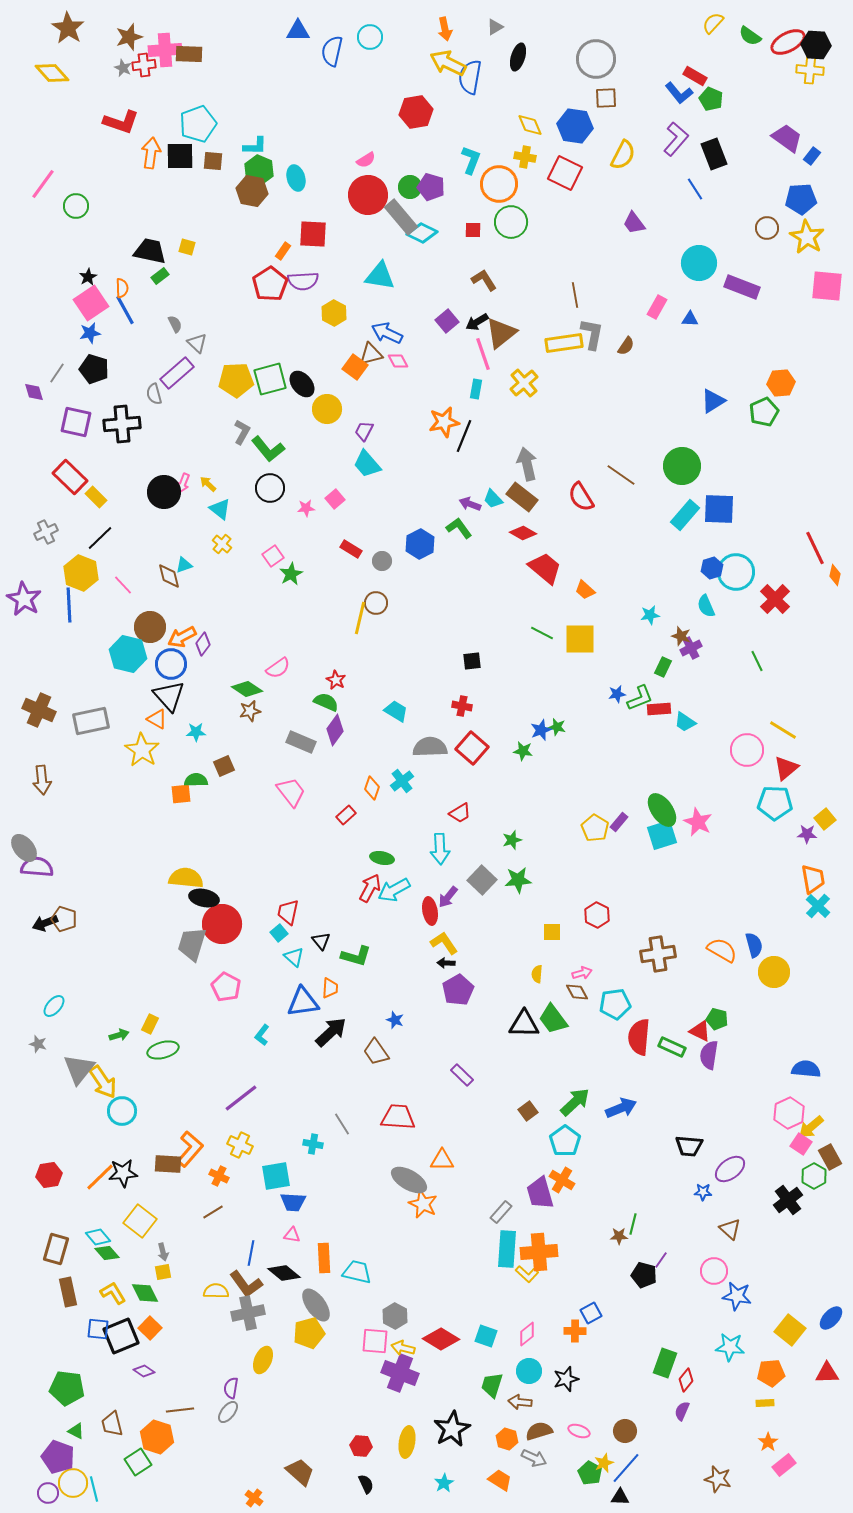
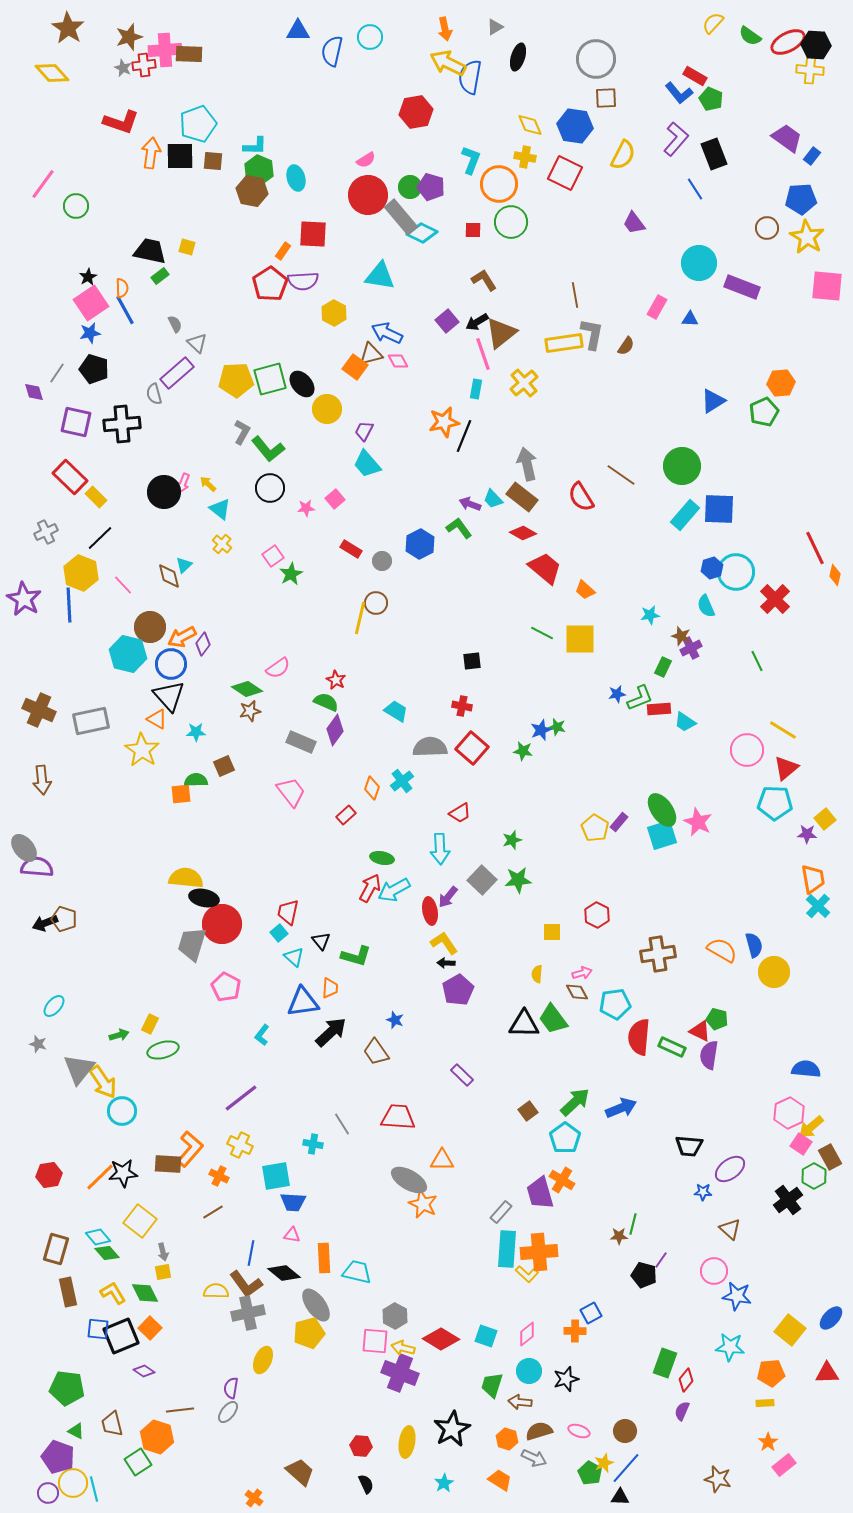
cyan triangle at (184, 565): rotated 24 degrees counterclockwise
cyan pentagon at (565, 1141): moved 3 px up
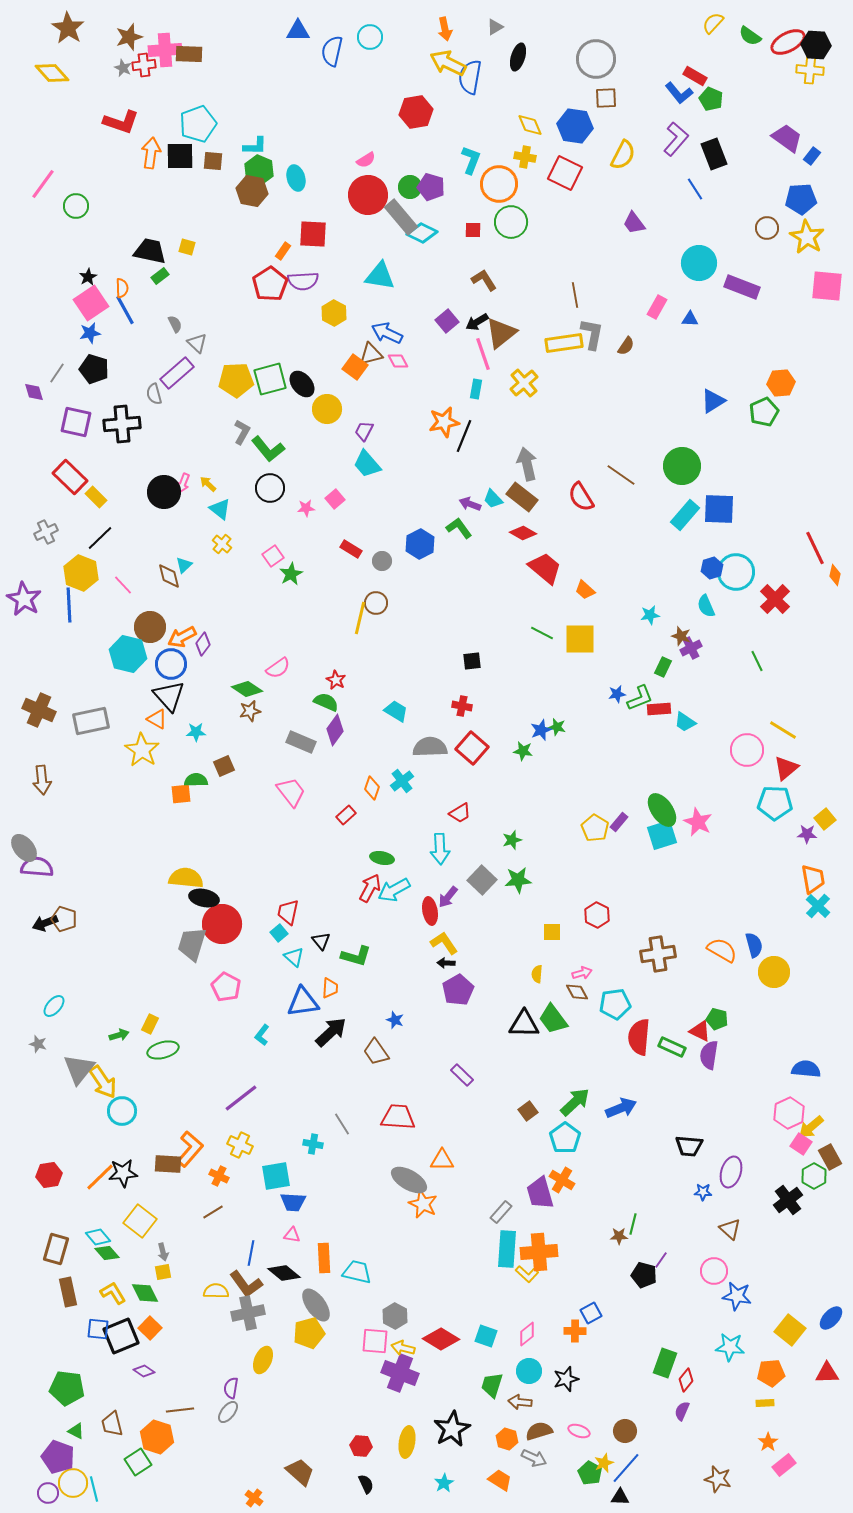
purple ellipse at (730, 1169): moved 1 px right, 3 px down; rotated 36 degrees counterclockwise
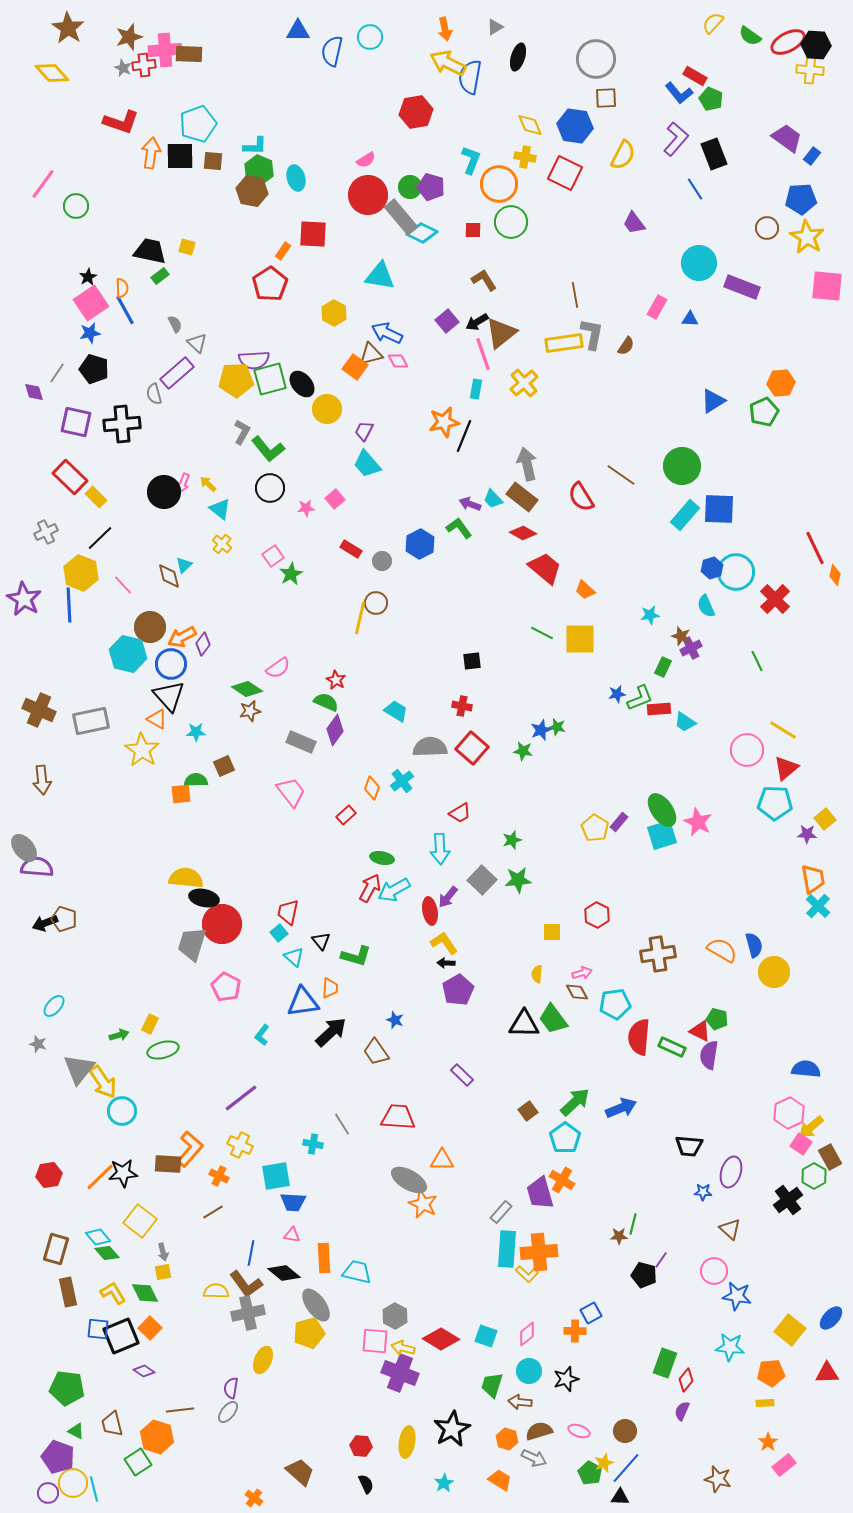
purple semicircle at (303, 281): moved 49 px left, 79 px down
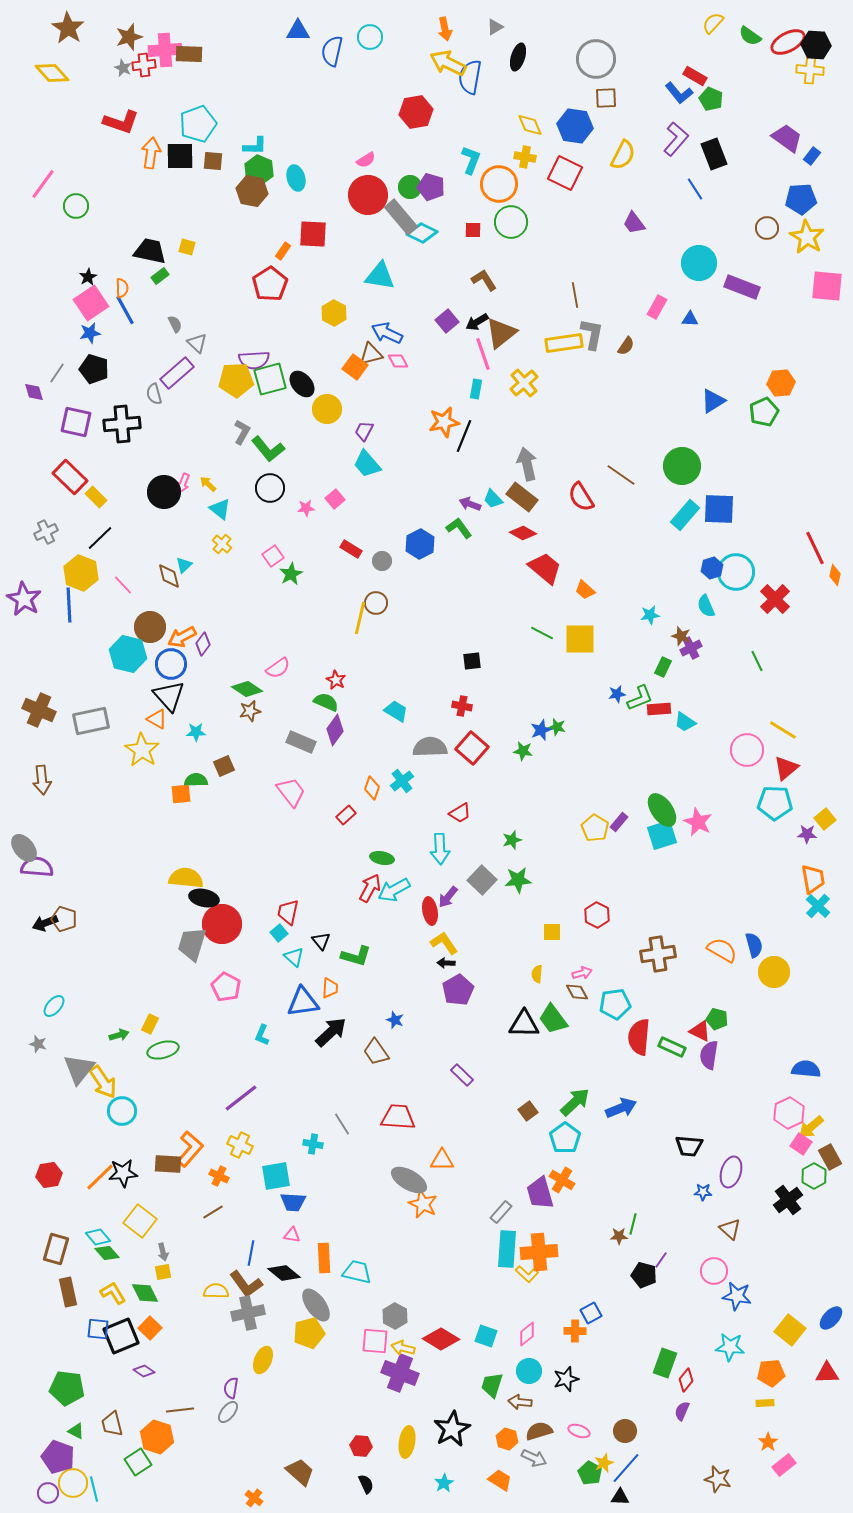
cyan L-shape at (262, 1035): rotated 15 degrees counterclockwise
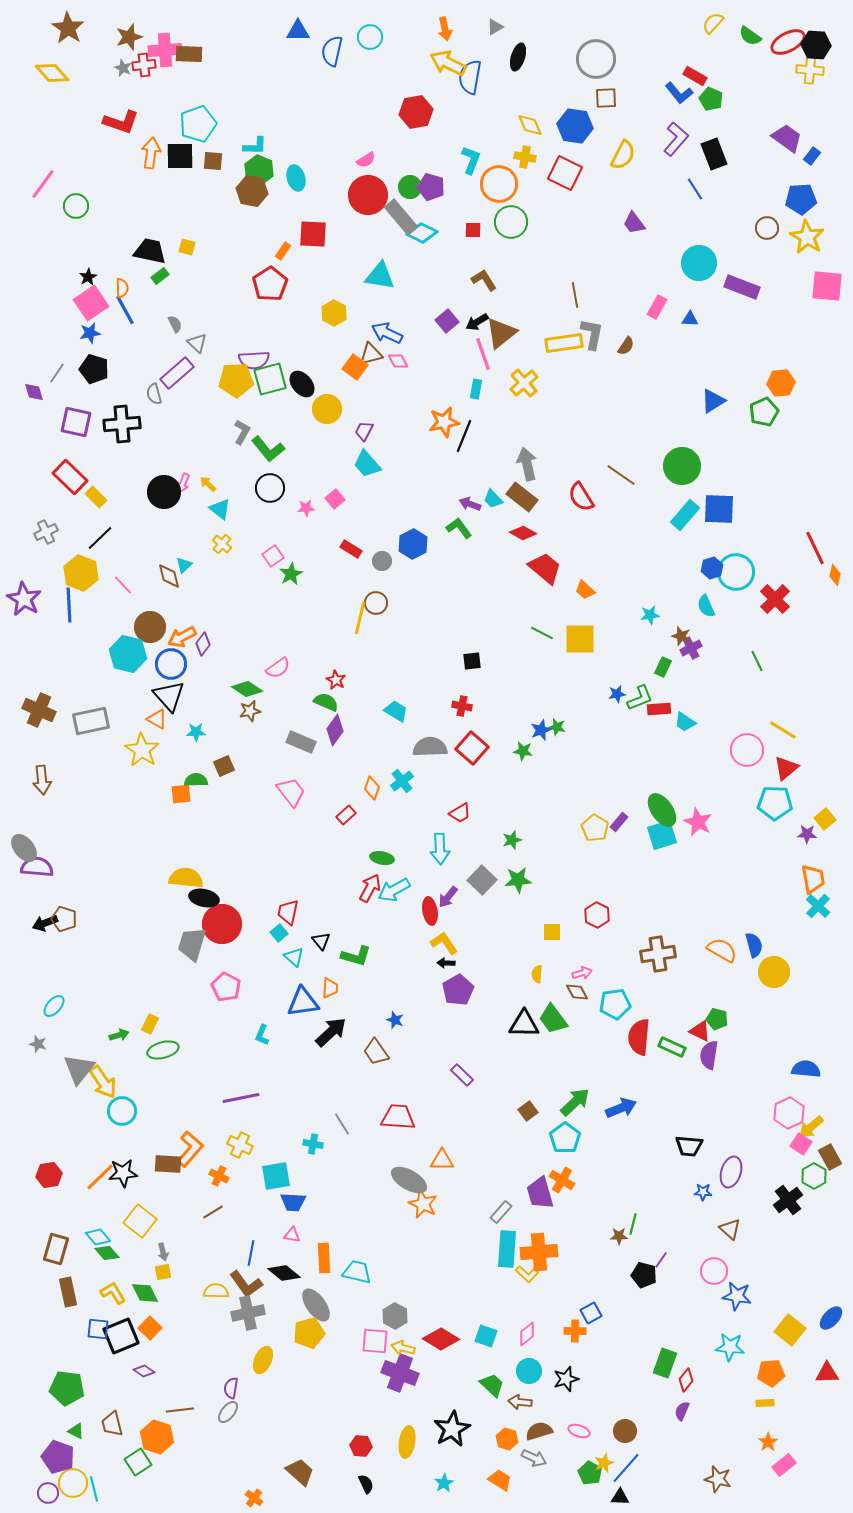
blue hexagon at (420, 544): moved 7 px left
purple line at (241, 1098): rotated 27 degrees clockwise
green trapezoid at (492, 1385): rotated 116 degrees clockwise
